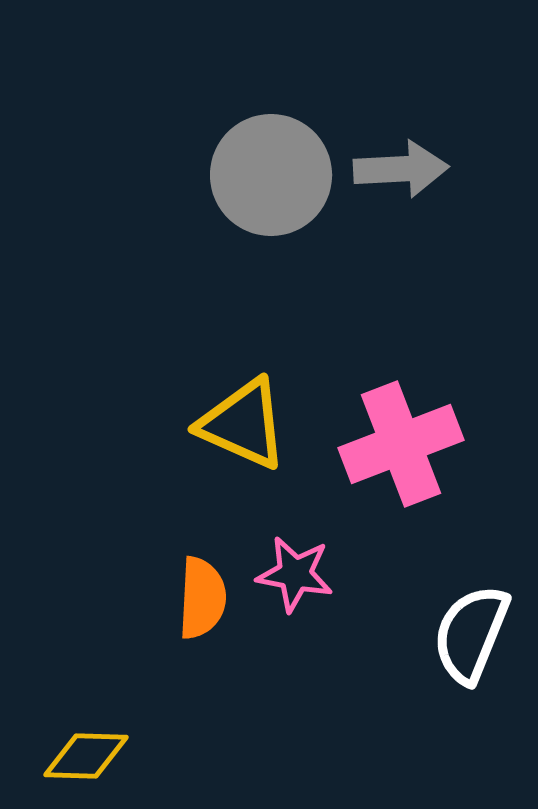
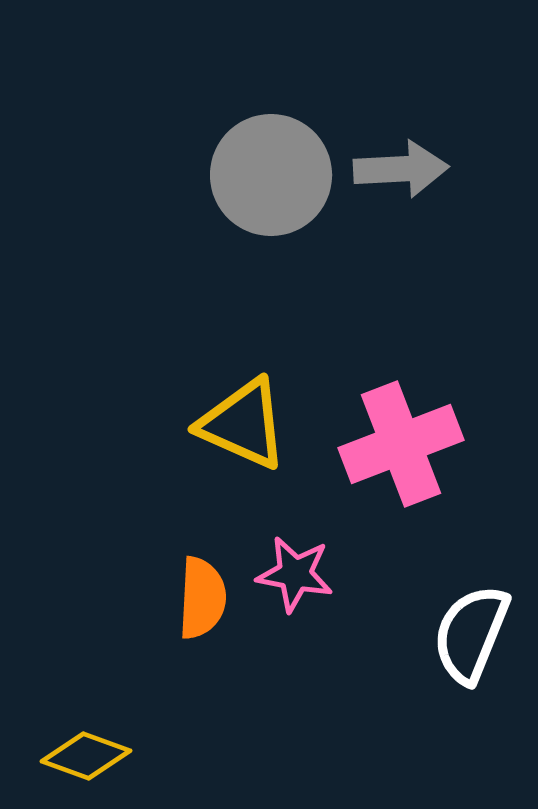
yellow diamond: rotated 18 degrees clockwise
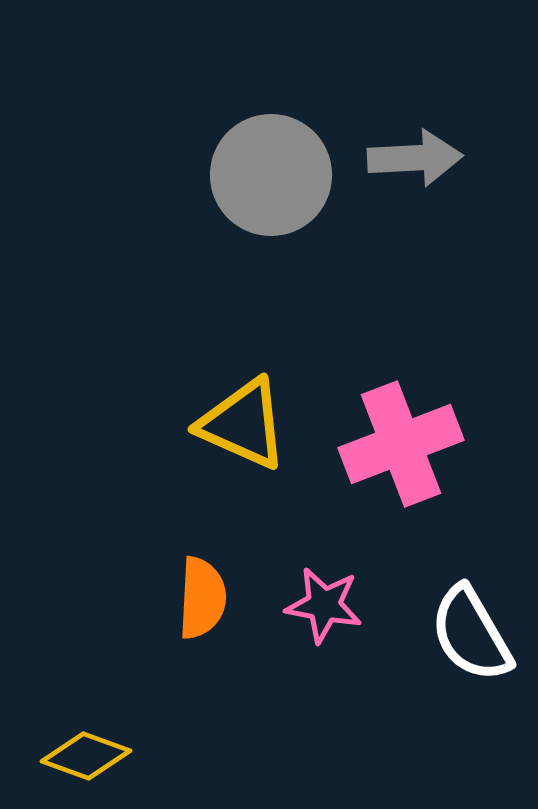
gray arrow: moved 14 px right, 11 px up
pink star: moved 29 px right, 31 px down
white semicircle: rotated 52 degrees counterclockwise
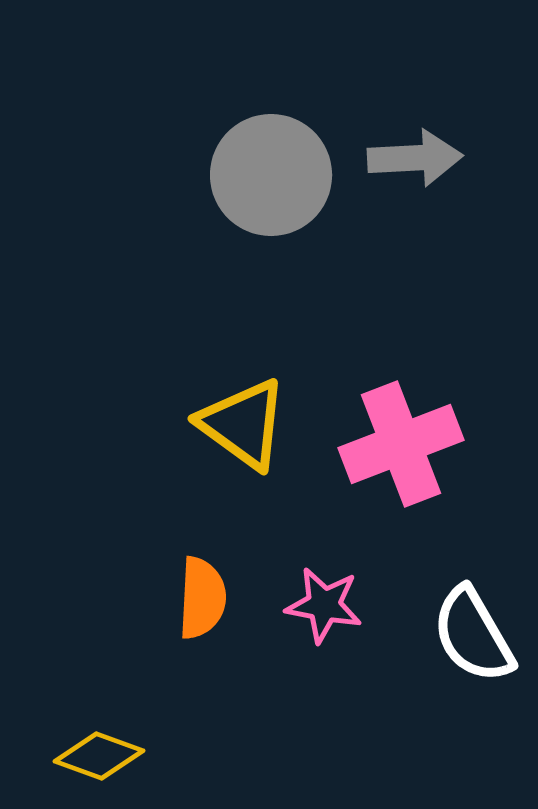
yellow triangle: rotated 12 degrees clockwise
white semicircle: moved 2 px right, 1 px down
yellow diamond: moved 13 px right
